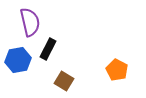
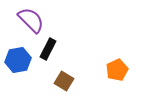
purple semicircle: moved 1 px right, 2 px up; rotated 32 degrees counterclockwise
orange pentagon: rotated 20 degrees clockwise
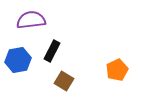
purple semicircle: rotated 52 degrees counterclockwise
black rectangle: moved 4 px right, 2 px down
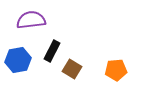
orange pentagon: moved 1 px left; rotated 20 degrees clockwise
brown square: moved 8 px right, 12 px up
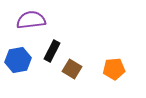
orange pentagon: moved 2 px left, 1 px up
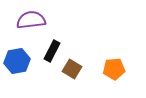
blue hexagon: moved 1 px left, 1 px down
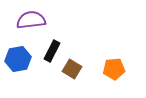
blue hexagon: moved 1 px right, 2 px up
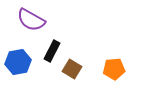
purple semicircle: rotated 144 degrees counterclockwise
blue hexagon: moved 3 px down
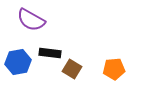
black rectangle: moved 2 px left, 2 px down; rotated 70 degrees clockwise
